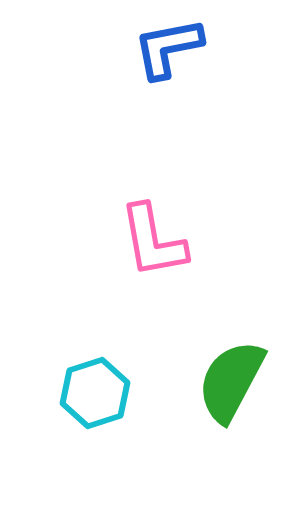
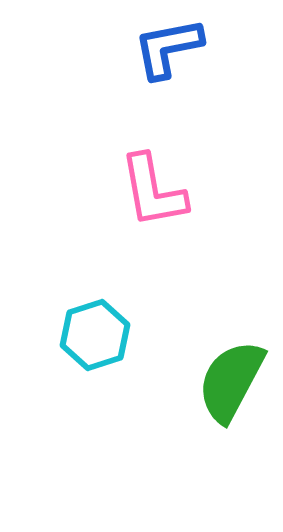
pink L-shape: moved 50 px up
cyan hexagon: moved 58 px up
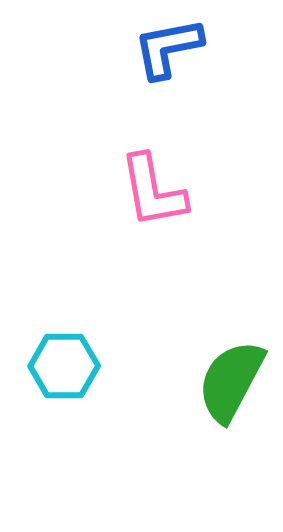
cyan hexagon: moved 31 px left, 31 px down; rotated 18 degrees clockwise
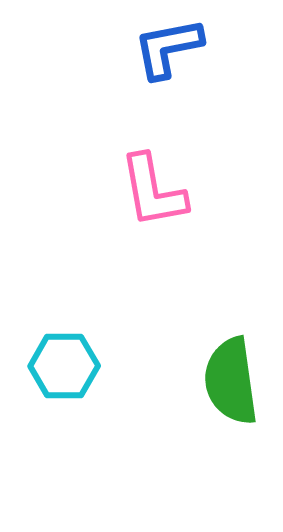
green semicircle: rotated 36 degrees counterclockwise
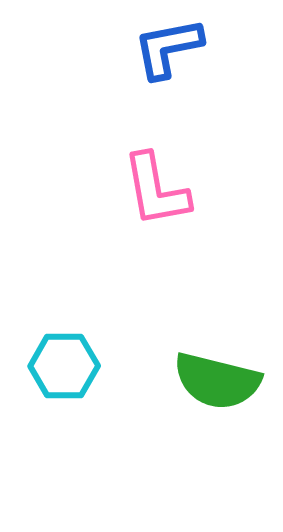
pink L-shape: moved 3 px right, 1 px up
green semicircle: moved 14 px left; rotated 68 degrees counterclockwise
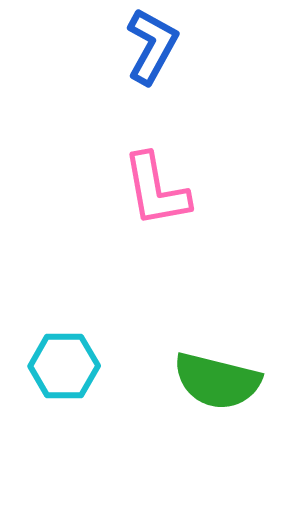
blue L-shape: moved 16 px left, 2 px up; rotated 130 degrees clockwise
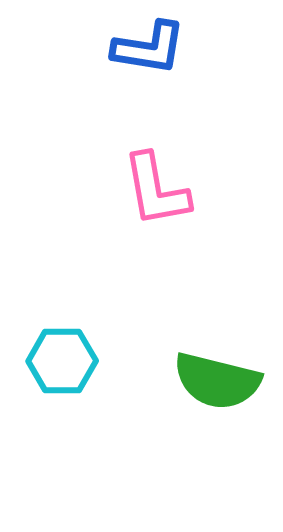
blue L-shape: moved 3 px left, 2 px down; rotated 70 degrees clockwise
cyan hexagon: moved 2 px left, 5 px up
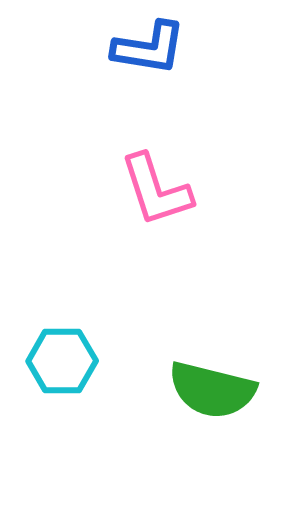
pink L-shape: rotated 8 degrees counterclockwise
green semicircle: moved 5 px left, 9 px down
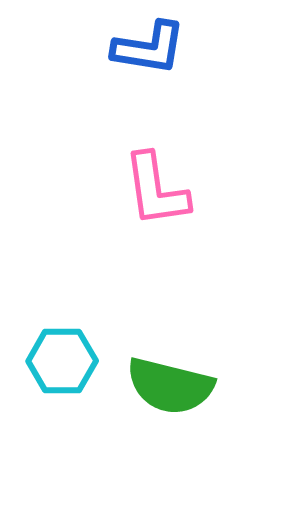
pink L-shape: rotated 10 degrees clockwise
green semicircle: moved 42 px left, 4 px up
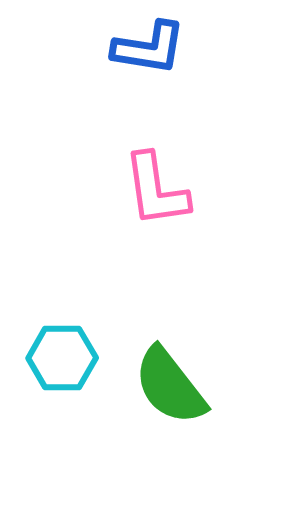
cyan hexagon: moved 3 px up
green semicircle: rotated 38 degrees clockwise
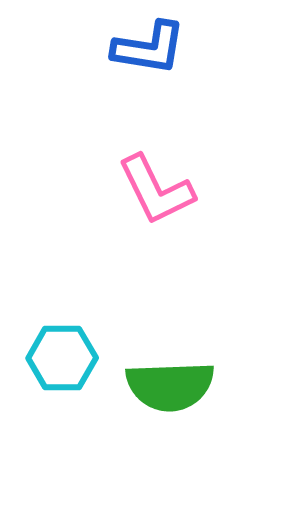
pink L-shape: rotated 18 degrees counterclockwise
green semicircle: rotated 54 degrees counterclockwise
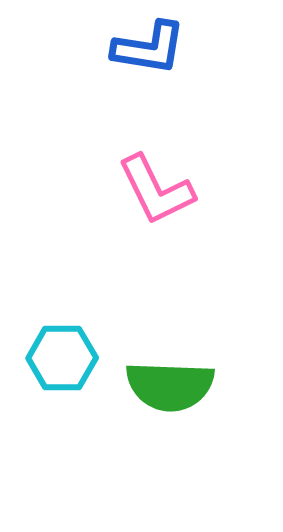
green semicircle: rotated 4 degrees clockwise
